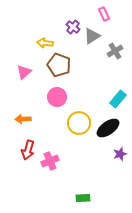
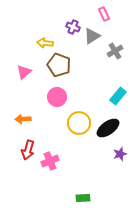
purple cross: rotated 16 degrees counterclockwise
cyan rectangle: moved 3 px up
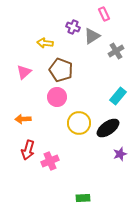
gray cross: moved 1 px right
brown pentagon: moved 2 px right, 5 px down
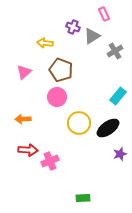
gray cross: moved 1 px left
red arrow: rotated 102 degrees counterclockwise
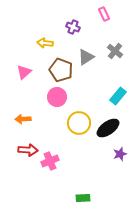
gray triangle: moved 6 px left, 21 px down
gray cross: rotated 21 degrees counterclockwise
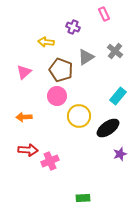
yellow arrow: moved 1 px right, 1 px up
pink circle: moved 1 px up
orange arrow: moved 1 px right, 2 px up
yellow circle: moved 7 px up
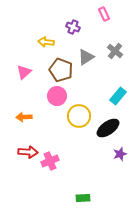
red arrow: moved 2 px down
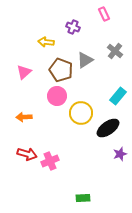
gray triangle: moved 1 px left, 3 px down
yellow circle: moved 2 px right, 3 px up
red arrow: moved 1 px left, 2 px down; rotated 12 degrees clockwise
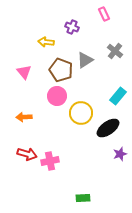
purple cross: moved 1 px left
pink triangle: rotated 28 degrees counterclockwise
pink cross: rotated 12 degrees clockwise
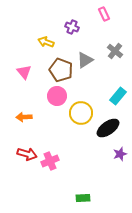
yellow arrow: rotated 14 degrees clockwise
pink cross: rotated 12 degrees counterclockwise
